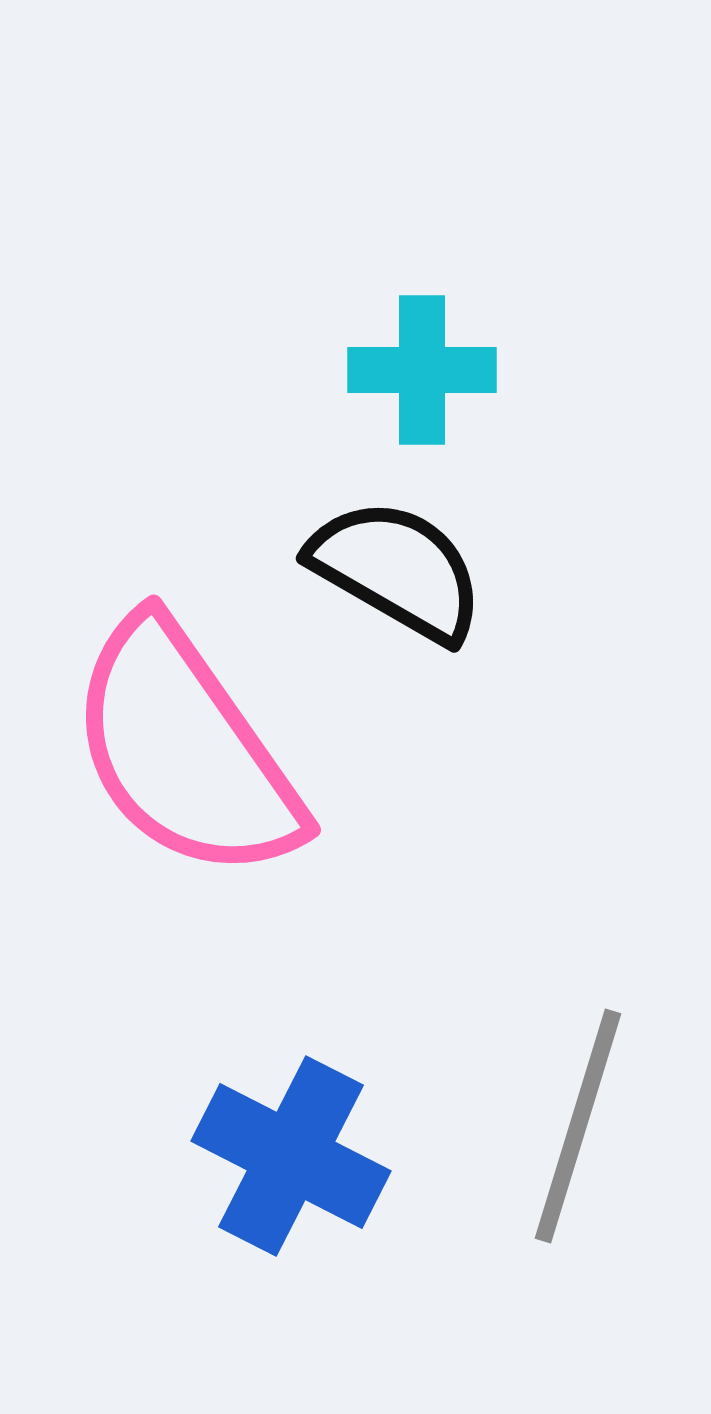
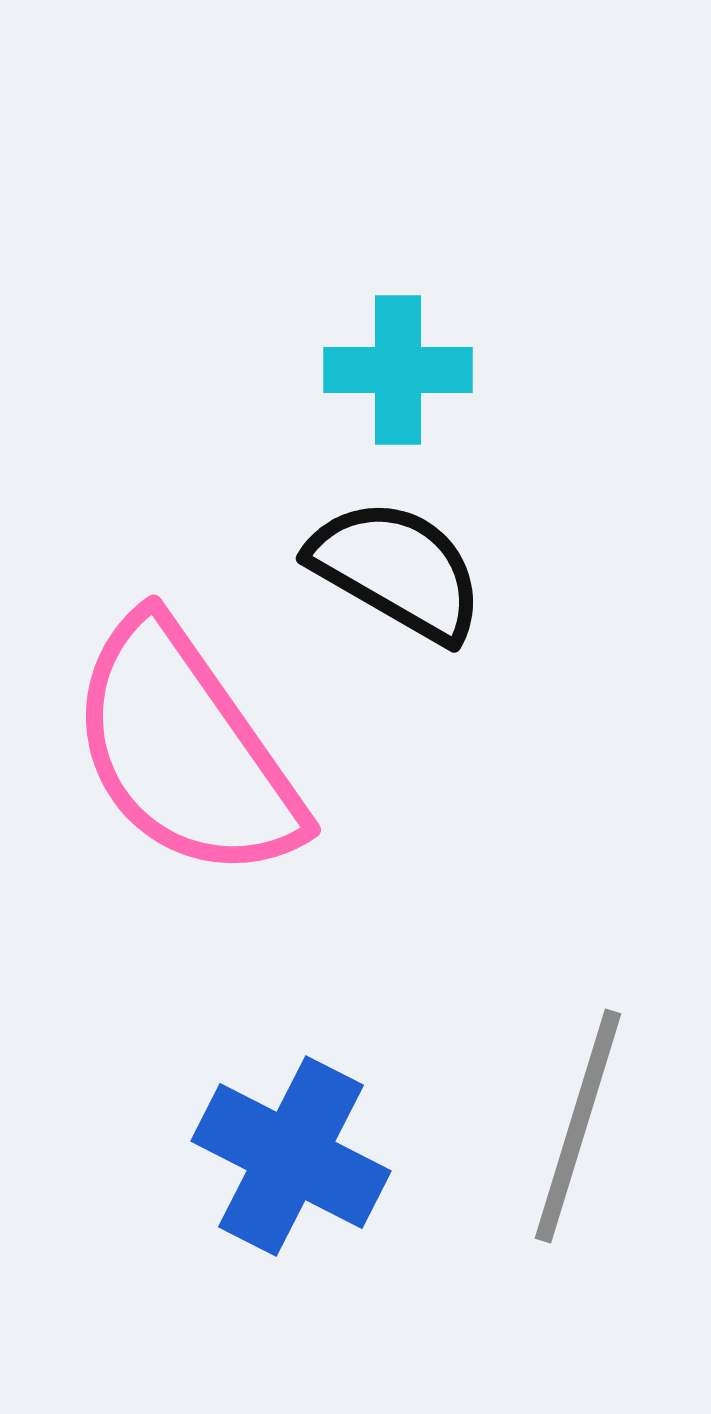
cyan cross: moved 24 px left
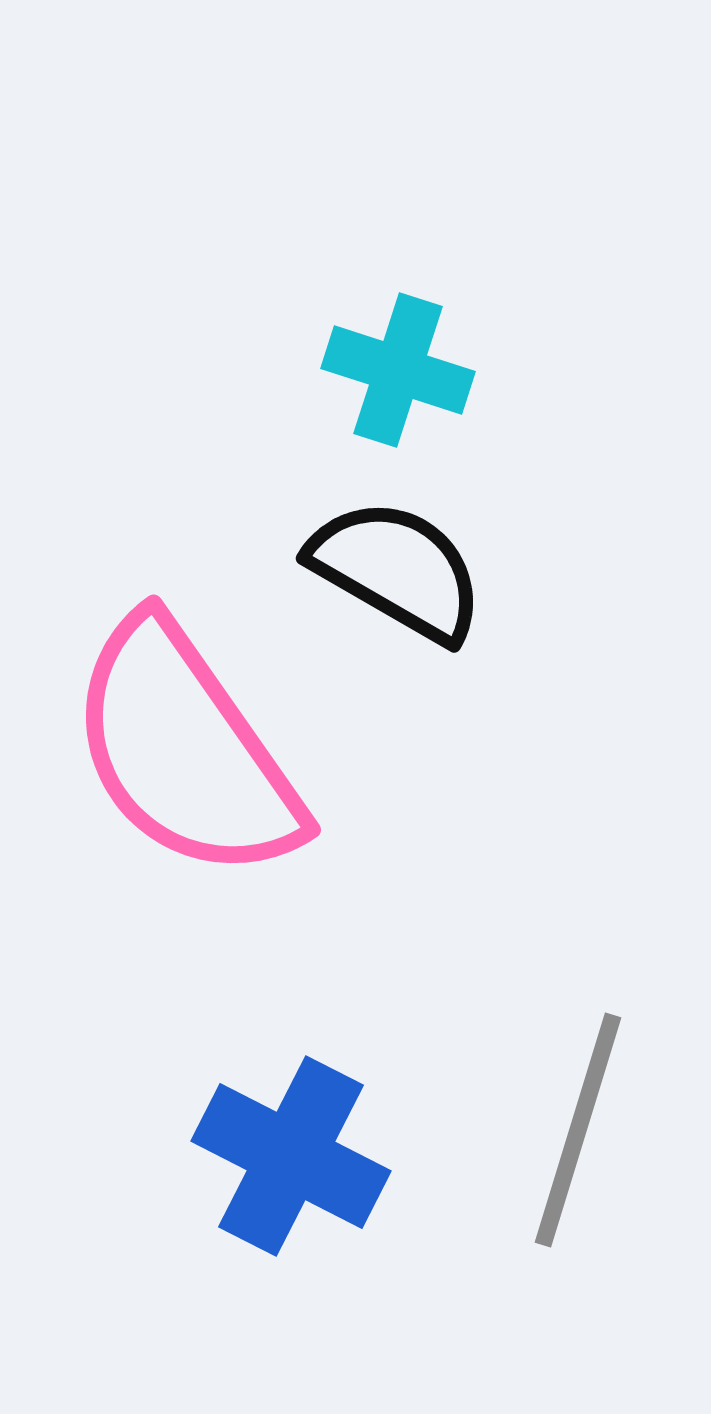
cyan cross: rotated 18 degrees clockwise
gray line: moved 4 px down
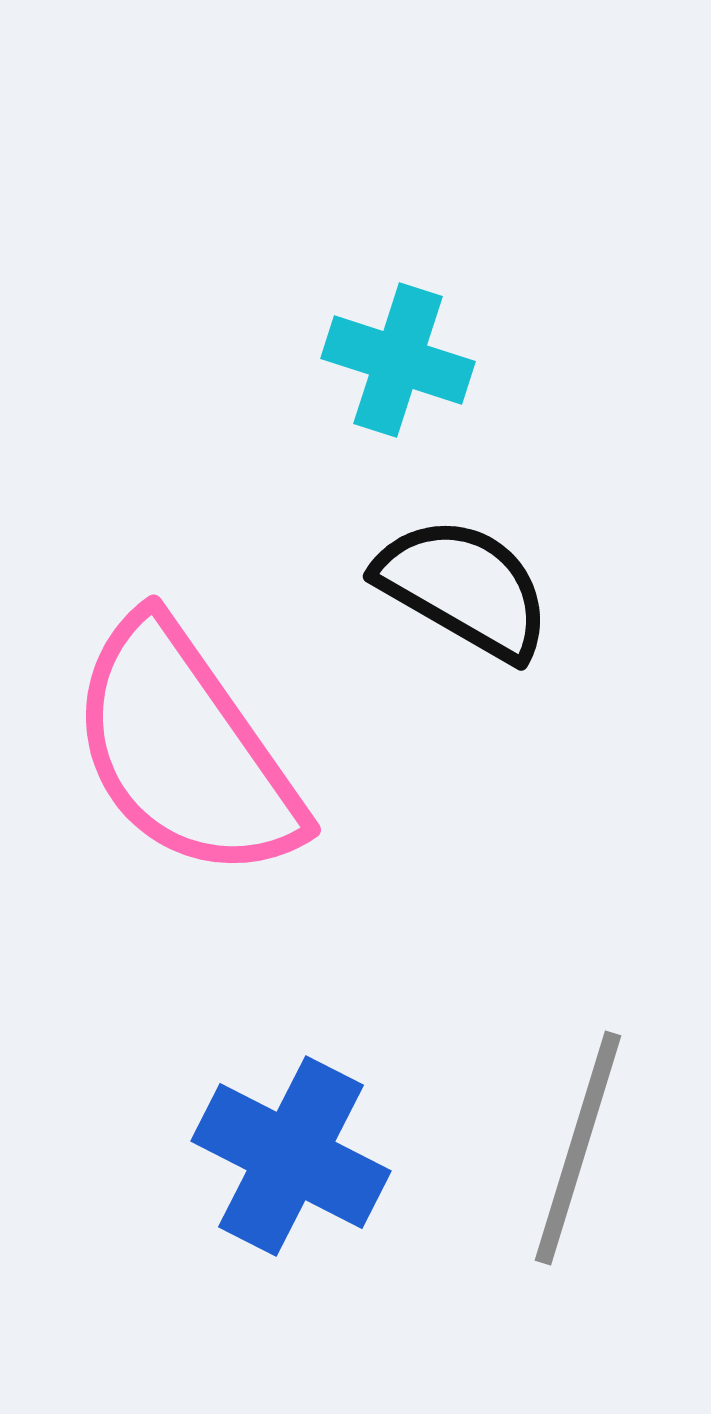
cyan cross: moved 10 px up
black semicircle: moved 67 px right, 18 px down
gray line: moved 18 px down
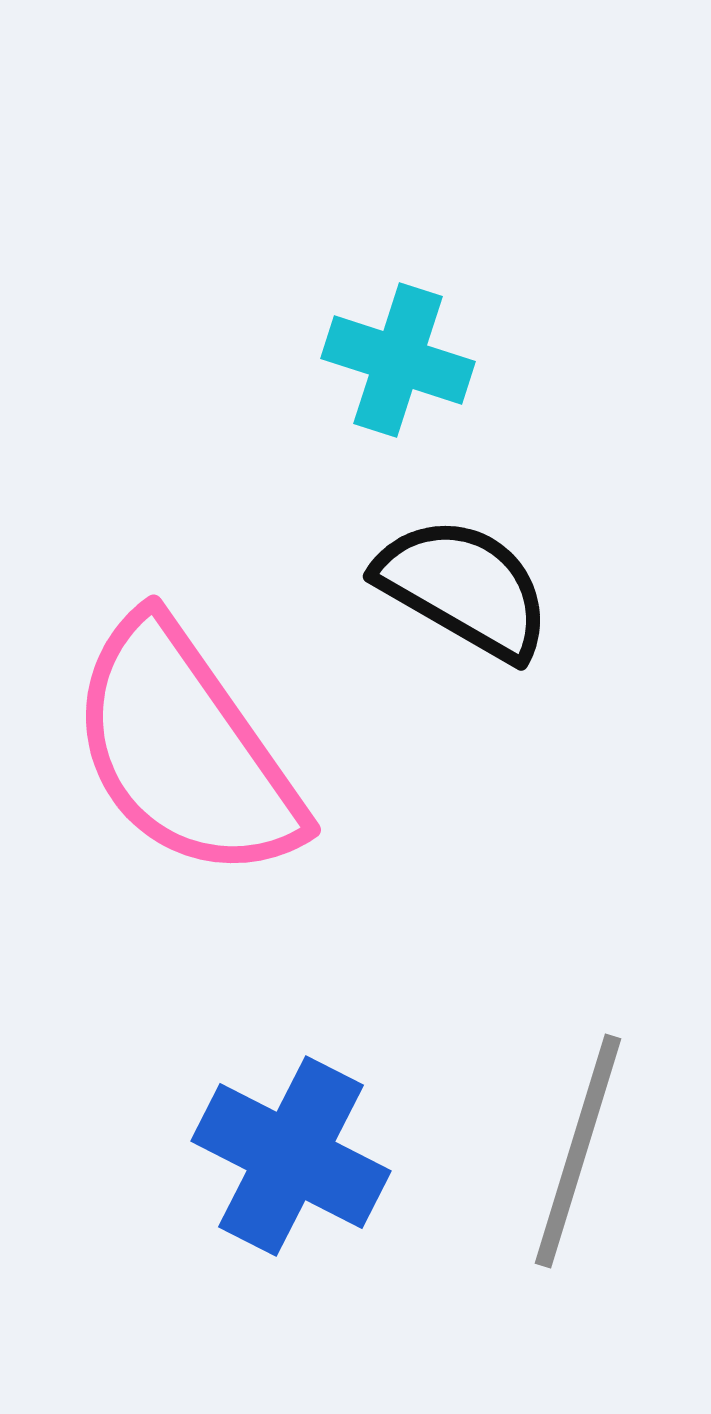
gray line: moved 3 px down
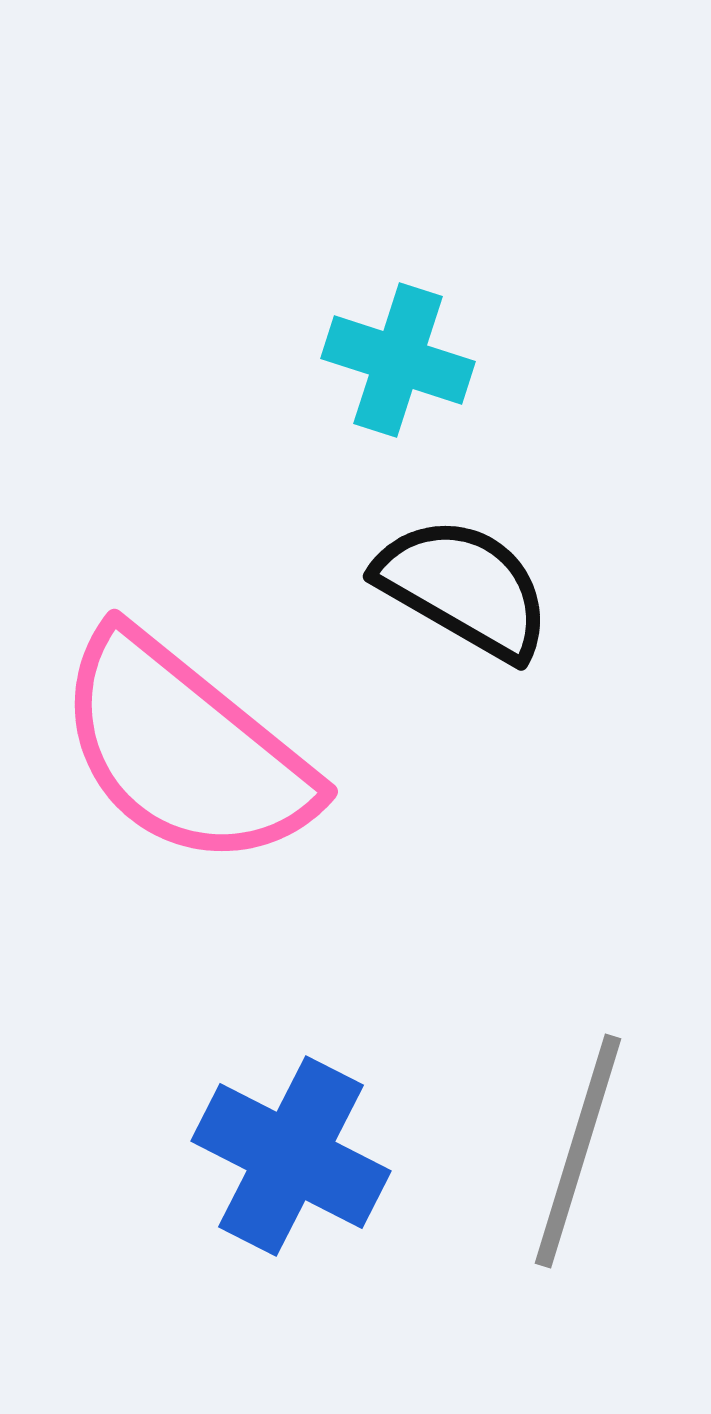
pink semicircle: rotated 16 degrees counterclockwise
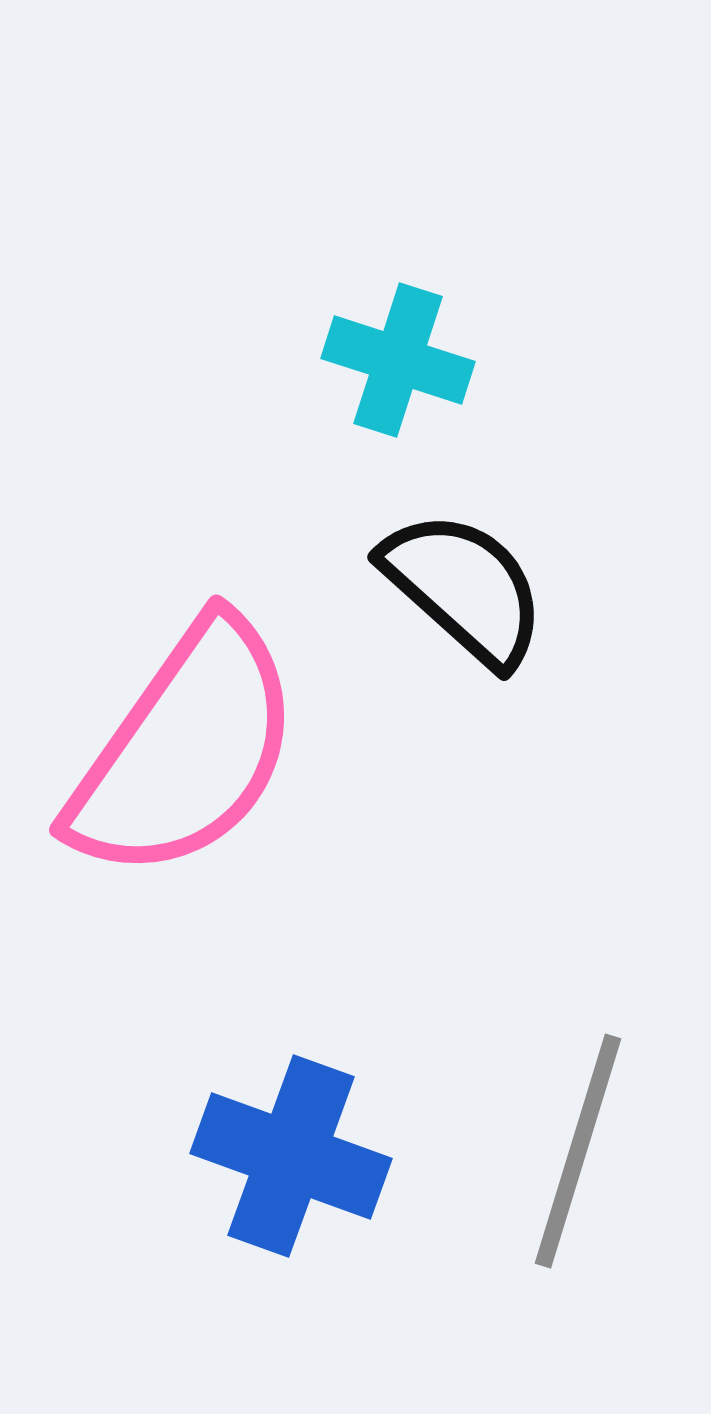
black semicircle: rotated 12 degrees clockwise
pink semicircle: rotated 94 degrees counterclockwise
blue cross: rotated 7 degrees counterclockwise
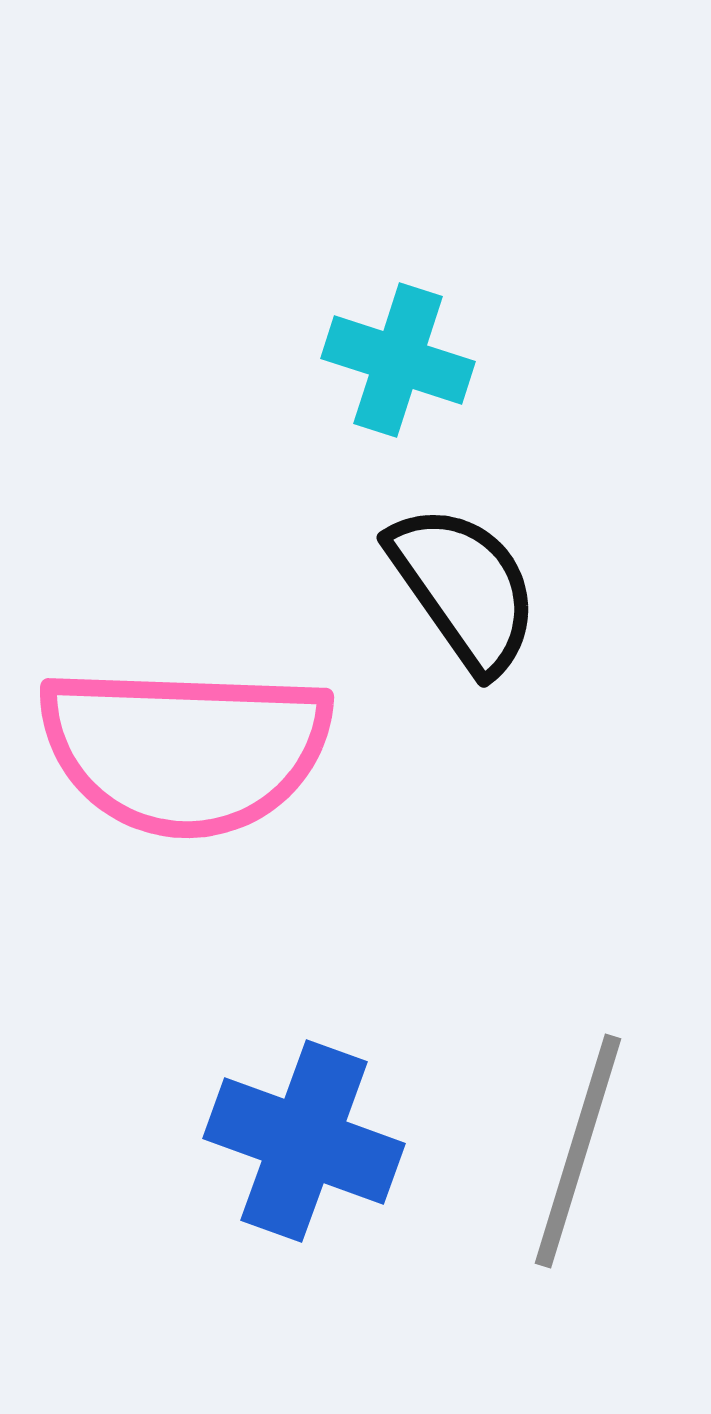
black semicircle: rotated 13 degrees clockwise
pink semicircle: rotated 57 degrees clockwise
blue cross: moved 13 px right, 15 px up
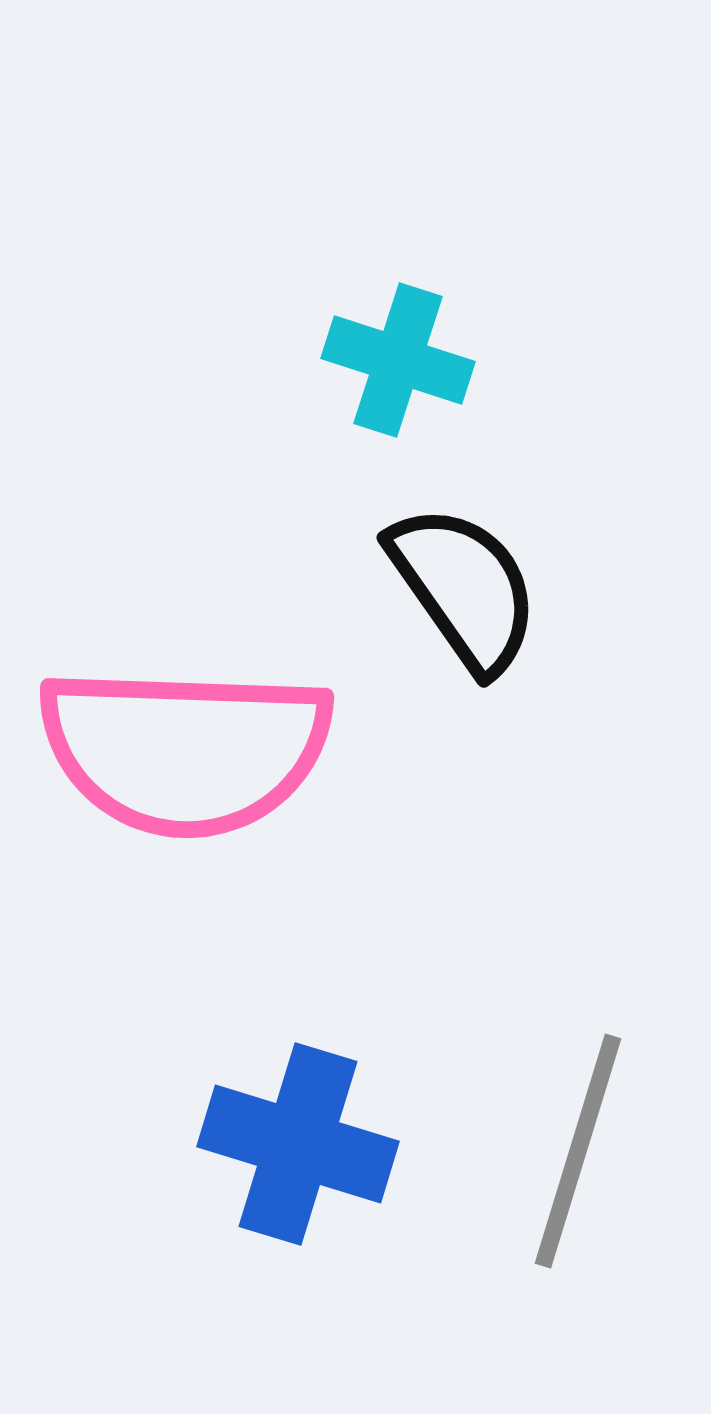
blue cross: moved 6 px left, 3 px down; rotated 3 degrees counterclockwise
